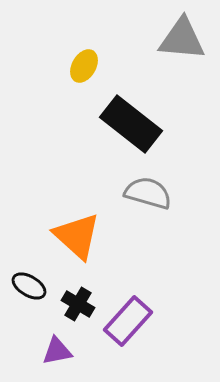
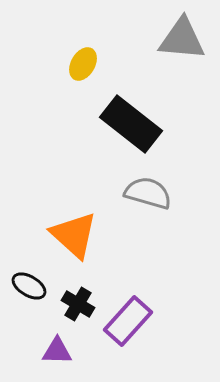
yellow ellipse: moved 1 px left, 2 px up
orange triangle: moved 3 px left, 1 px up
purple triangle: rotated 12 degrees clockwise
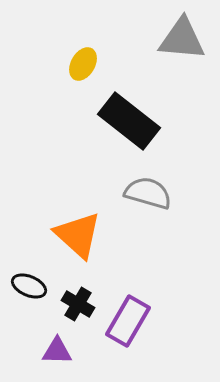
black rectangle: moved 2 px left, 3 px up
orange triangle: moved 4 px right
black ellipse: rotated 8 degrees counterclockwise
purple rectangle: rotated 12 degrees counterclockwise
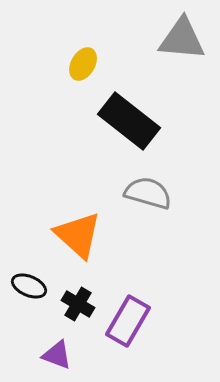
purple triangle: moved 4 px down; rotated 20 degrees clockwise
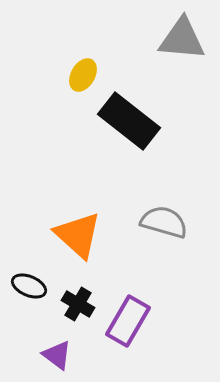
yellow ellipse: moved 11 px down
gray semicircle: moved 16 px right, 29 px down
purple triangle: rotated 16 degrees clockwise
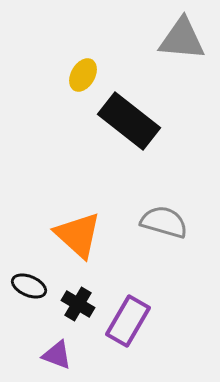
purple triangle: rotated 16 degrees counterclockwise
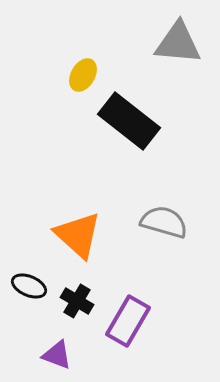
gray triangle: moved 4 px left, 4 px down
black cross: moved 1 px left, 3 px up
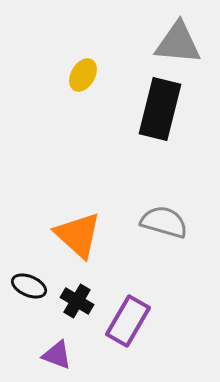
black rectangle: moved 31 px right, 12 px up; rotated 66 degrees clockwise
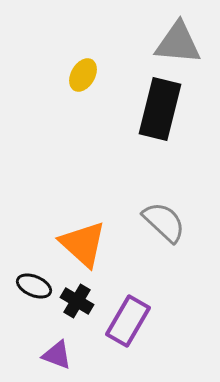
gray semicircle: rotated 27 degrees clockwise
orange triangle: moved 5 px right, 9 px down
black ellipse: moved 5 px right
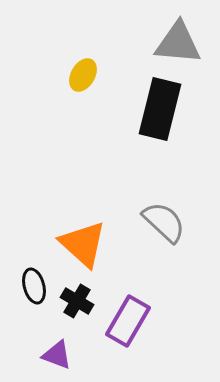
black ellipse: rotated 52 degrees clockwise
